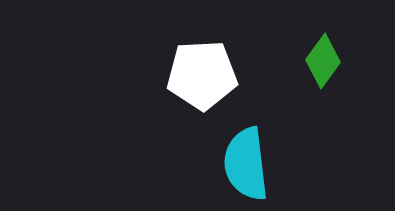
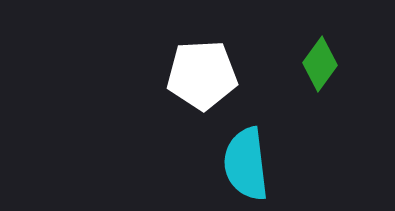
green diamond: moved 3 px left, 3 px down
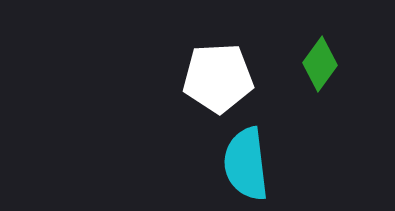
white pentagon: moved 16 px right, 3 px down
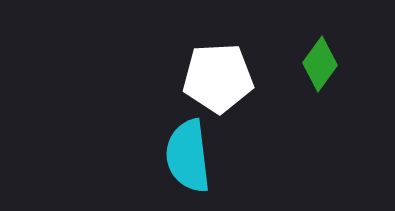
cyan semicircle: moved 58 px left, 8 px up
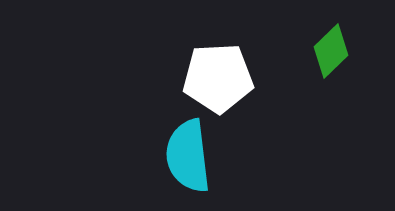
green diamond: moved 11 px right, 13 px up; rotated 10 degrees clockwise
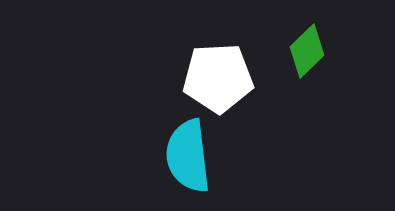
green diamond: moved 24 px left
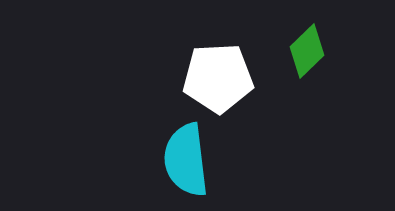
cyan semicircle: moved 2 px left, 4 px down
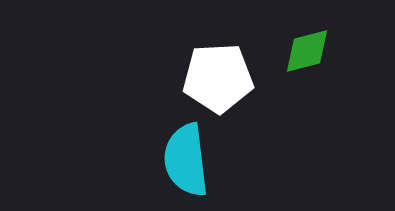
green diamond: rotated 30 degrees clockwise
